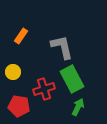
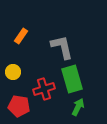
green rectangle: rotated 12 degrees clockwise
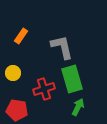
yellow circle: moved 1 px down
red pentagon: moved 2 px left, 4 px down
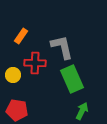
yellow circle: moved 2 px down
green rectangle: rotated 8 degrees counterclockwise
red cross: moved 9 px left, 26 px up; rotated 20 degrees clockwise
green arrow: moved 4 px right, 4 px down
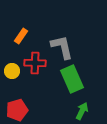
yellow circle: moved 1 px left, 4 px up
red pentagon: rotated 25 degrees counterclockwise
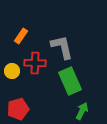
green rectangle: moved 2 px left, 2 px down
red pentagon: moved 1 px right, 1 px up
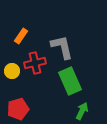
red cross: rotated 15 degrees counterclockwise
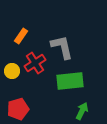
red cross: rotated 20 degrees counterclockwise
green rectangle: rotated 72 degrees counterclockwise
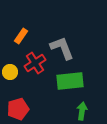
gray L-shape: moved 1 px down; rotated 8 degrees counterclockwise
yellow circle: moved 2 px left, 1 px down
green arrow: rotated 18 degrees counterclockwise
